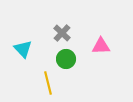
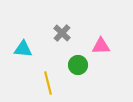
cyan triangle: rotated 42 degrees counterclockwise
green circle: moved 12 px right, 6 px down
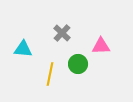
green circle: moved 1 px up
yellow line: moved 2 px right, 9 px up; rotated 25 degrees clockwise
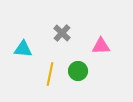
green circle: moved 7 px down
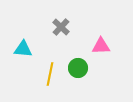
gray cross: moved 1 px left, 6 px up
green circle: moved 3 px up
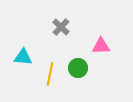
cyan triangle: moved 8 px down
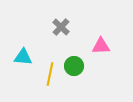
green circle: moved 4 px left, 2 px up
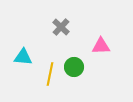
green circle: moved 1 px down
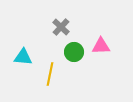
green circle: moved 15 px up
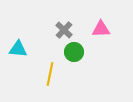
gray cross: moved 3 px right, 3 px down
pink triangle: moved 17 px up
cyan triangle: moved 5 px left, 8 px up
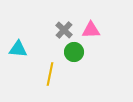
pink triangle: moved 10 px left, 1 px down
